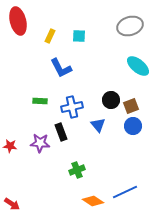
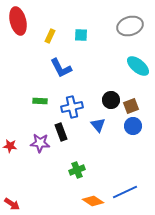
cyan square: moved 2 px right, 1 px up
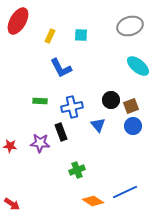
red ellipse: rotated 44 degrees clockwise
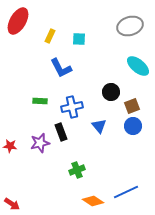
cyan square: moved 2 px left, 4 px down
black circle: moved 8 px up
brown square: moved 1 px right
blue triangle: moved 1 px right, 1 px down
purple star: rotated 18 degrees counterclockwise
blue line: moved 1 px right
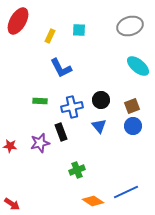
cyan square: moved 9 px up
black circle: moved 10 px left, 8 px down
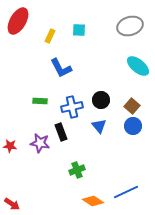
brown square: rotated 28 degrees counterclockwise
purple star: rotated 24 degrees clockwise
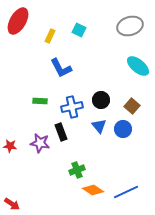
cyan square: rotated 24 degrees clockwise
blue circle: moved 10 px left, 3 px down
orange diamond: moved 11 px up
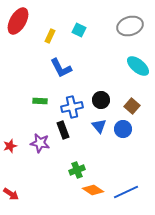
black rectangle: moved 2 px right, 2 px up
red star: rotated 24 degrees counterclockwise
red arrow: moved 1 px left, 10 px up
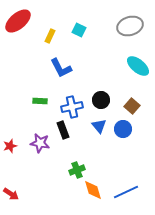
red ellipse: rotated 20 degrees clockwise
orange diamond: rotated 40 degrees clockwise
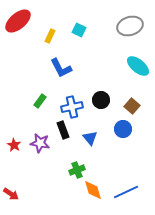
green rectangle: rotated 56 degrees counterclockwise
blue triangle: moved 9 px left, 12 px down
red star: moved 4 px right, 1 px up; rotated 24 degrees counterclockwise
